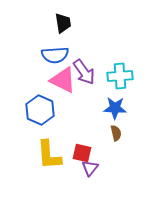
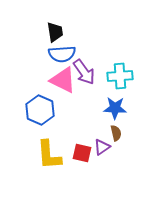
black trapezoid: moved 8 px left, 9 px down
blue semicircle: moved 7 px right, 1 px up
purple triangle: moved 12 px right, 21 px up; rotated 18 degrees clockwise
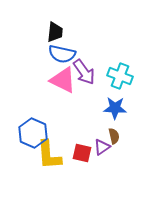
black trapezoid: rotated 15 degrees clockwise
blue semicircle: rotated 16 degrees clockwise
cyan cross: rotated 25 degrees clockwise
blue hexagon: moved 7 px left, 23 px down
brown semicircle: moved 2 px left, 3 px down
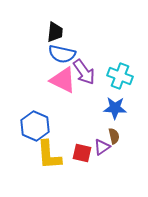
blue hexagon: moved 2 px right, 7 px up
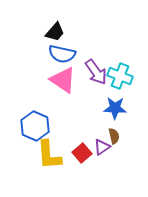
black trapezoid: rotated 35 degrees clockwise
purple arrow: moved 12 px right
pink triangle: rotated 8 degrees clockwise
red square: rotated 36 degrees clockwise
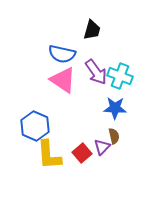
black trapezoid: moved 37 px right, 2 px up; rotated 25 degrees counterclockwise
purple triangle: rotated 12 degrees counterclockwise
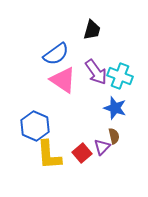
blue semicircle: moved 6 px left; rotated 48 degrees counterclockwise
blue star: rotated 15 degrees clockwise
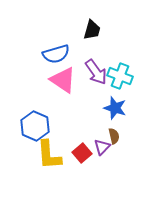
blue semicircle: rotated 20 degrees clockwise
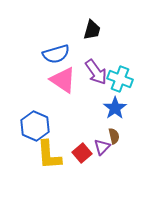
cyan cross: moved 3 px down
blue star: rotated 20 degrees clockwise
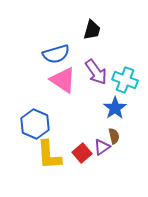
cyan cross: moved 5 px right, 1 px down
blue hexagon: moved 2 px up
purple triangle: rotated 12 degrees clockwise
